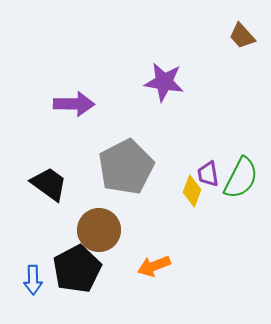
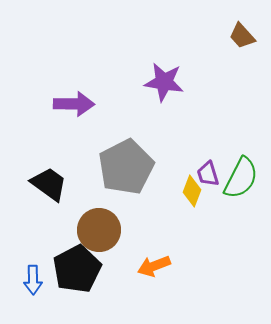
purple trapezoid: rotated 8 degrees counterclockwise
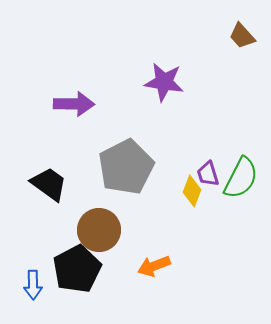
blue arrow: moved 5 px down
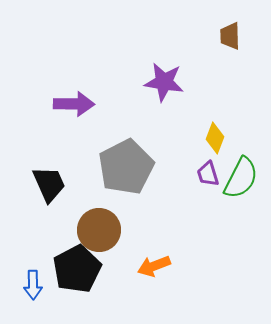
brown trapezoid: moved 12 px left; rotated 40 degrees clockwise
black trapezoid: rotated 30 degrees clockwise
yellow diamond: moved 23 px right, 53 px up
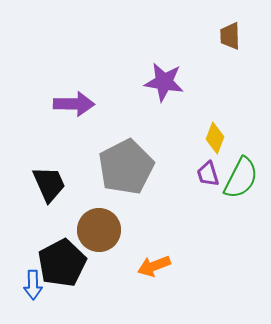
black pentagon: moved 15 px left, 6 px up
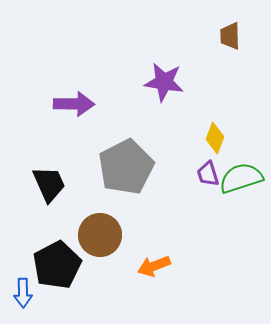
green semicircle: rotated 135 degrees counterclockwise
brown circle: moved 1 px right, 5 px down
black pentagon: moved 5 px left, 2 px down
blue arrow: moved 10 px left, 8 px down
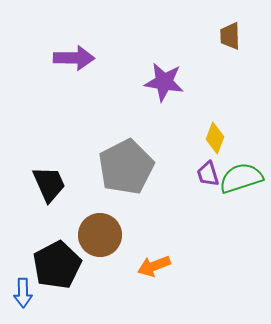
purple arrow: moved 46 px up
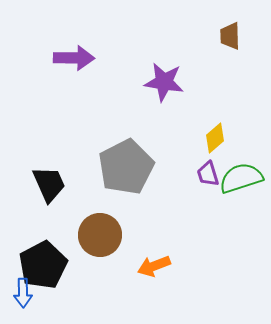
yellow diamond: rotated 28 degrees clockwise
black pentagon: moved 14 px left
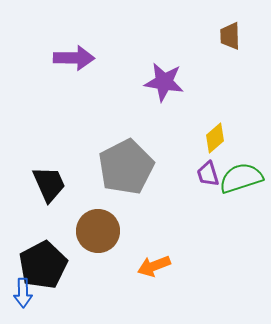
brown circle: moved 2 px left, 4 px up
